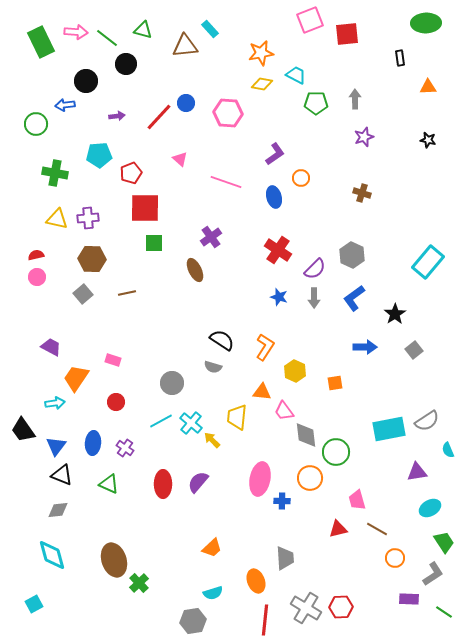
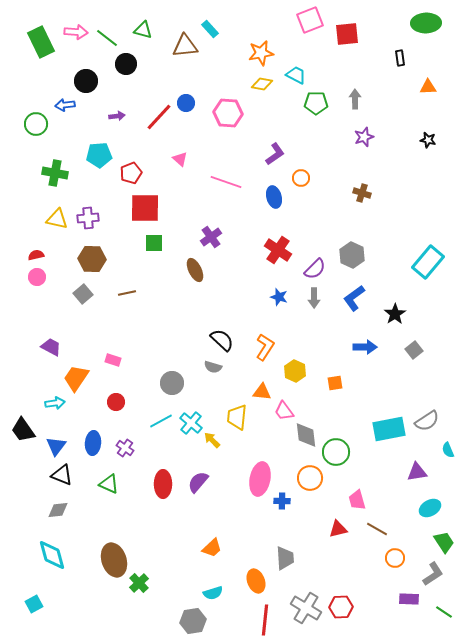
black semicircle at (222, 340): rotated 10 degrees clockwise
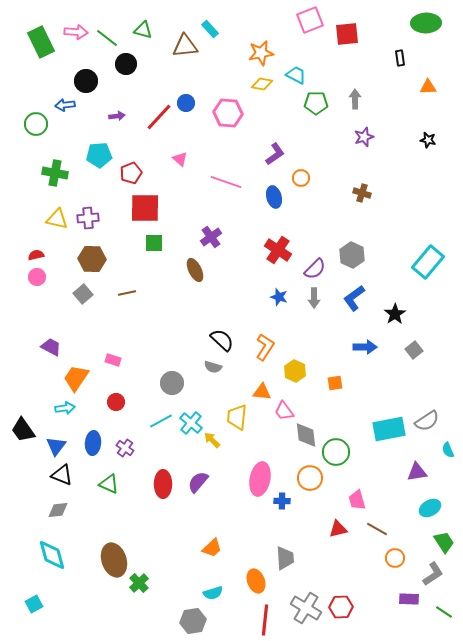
cyan arrow at (55, 403): moved 10 px right, 5 px down
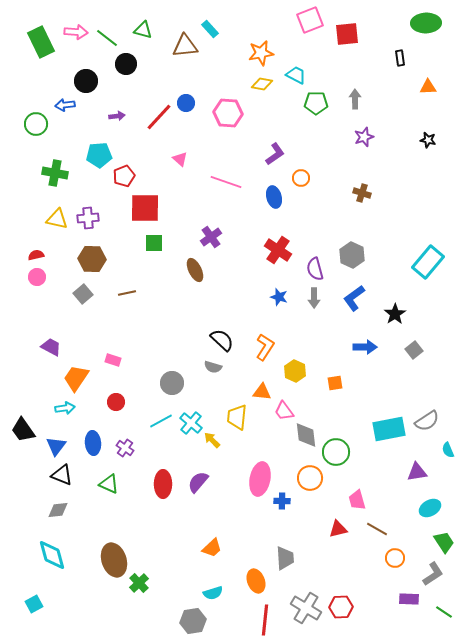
red pentagon at (131, 173): moved 7 px left, 3 px down
purple semicircle at (315, 269): rotated 120 degrees clockwise
blue ellipse at (93, 443): rotated 10 degrees counterclockwise
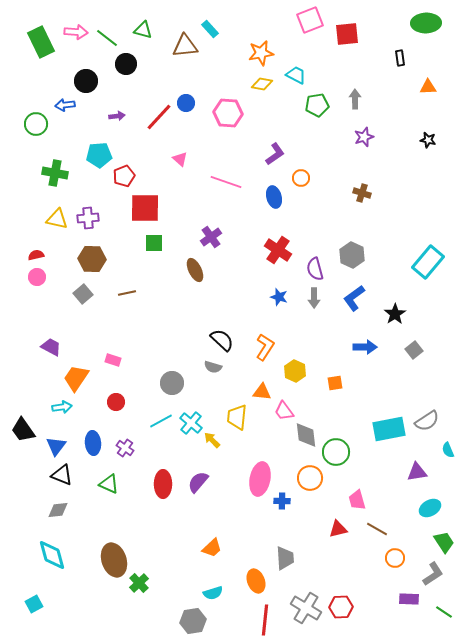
green pentagon at (316, 103): moved 1 px right, 2 px down; rotated 10 degrees counterclockwise
cyan arrow at (65, 408): moved 3 px left, 1 px up
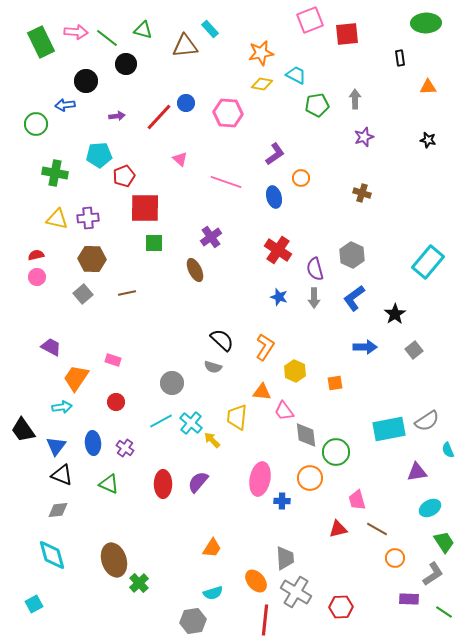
orange trapezoid at (212, 548): rotated 15 degrees counterclockwise
orange ellipse at (256, 581): rotated 20 degrees counterclockwise
gray cross at (306, 608): moved 10 px left, 16 px up
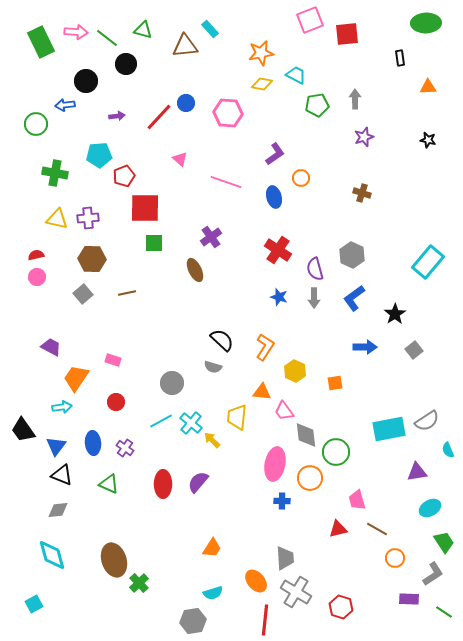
pink ellipse at (260, 479): moved 15 px right, 15 px up
red hexagon at (341, 607): rotated 20 degrees clockwise
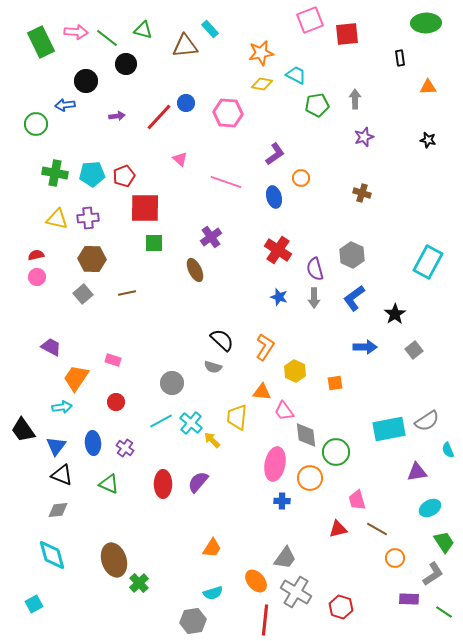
cyan pentagon at (99, 155): moved 7 px left, 19 px down
cyan rectangle at (428, 262): rotated 12 degrees counterclockwise
gray trapezoid at (285, 558): rotated 40 degrees clockwise
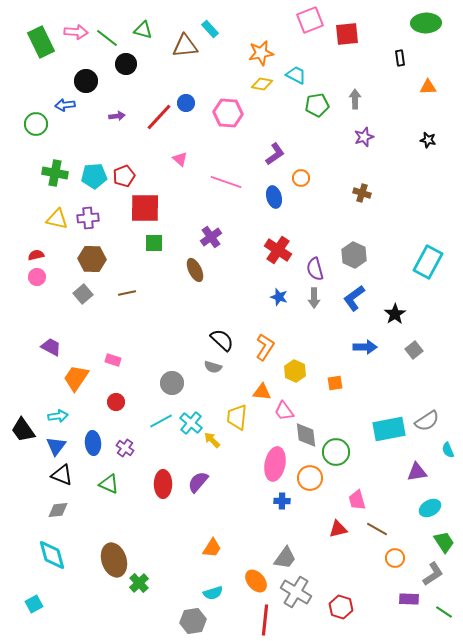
cyan pentagon at (92, 174): moved 2 px right, 2 px down
gray hexagon at (352, 255): moved 2 px right
cyan arrow at (62, 407): moved 4 px left, 9 px down
